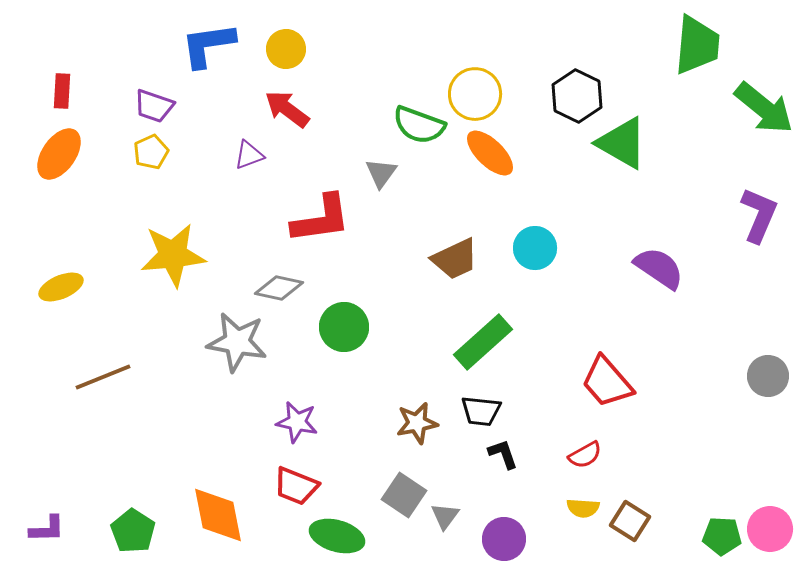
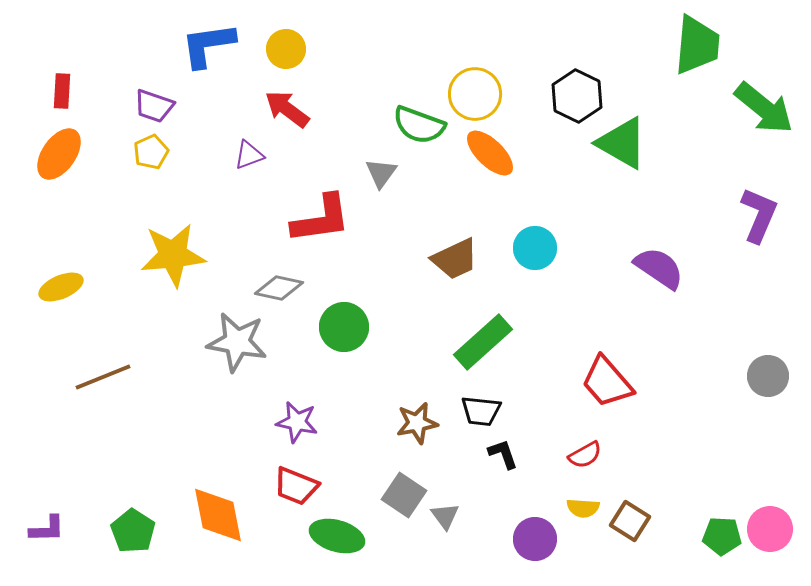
gray triangle at (445, 516): rotated 12 degrees counterclockwise
purple circle at (504, 539): moved 31 px right
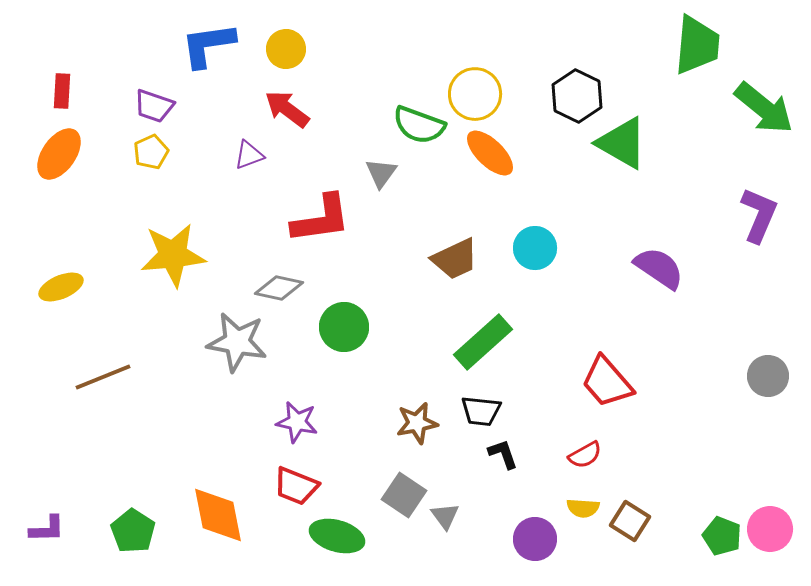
green pentagon at (722, 536): rotated 18 degrees clockwise
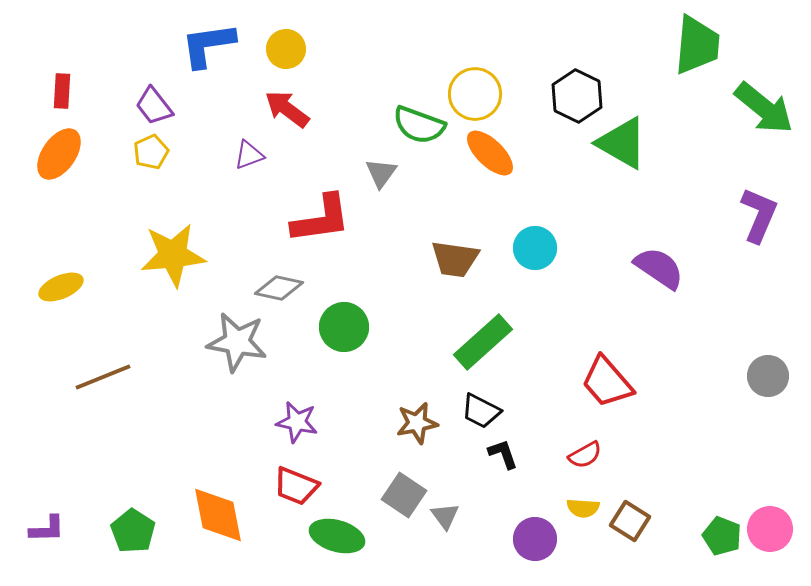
purple trapezoid at (154, 106): rotated 33 degrees clockwise
brown trapezoid at (455, 259): rotated 33 degrees clockwise
black trapezoid at (481, 411): rotated 21 degrees clockwise
